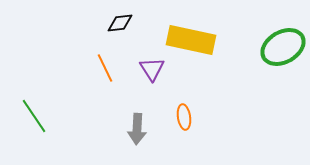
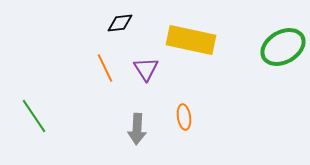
purple triangle: moved 6 px left
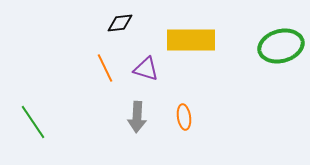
yellow rectangle: rotated 12 degrees counterclockwise
green ellipse: moved 2 px left, 1 px up; rotated 15 degrees clockwise
purple triangle: rotated 40 degrees counterclockwise
green line: moved 1 px left, 6 px down
gray arrow: moved 12 px up
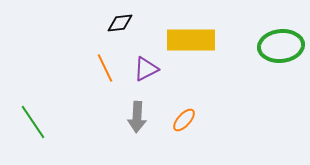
green ellipse: rotated 9 degrees clockwise
purple triangle: rotated 44 degrees counterclockwise
orange ellipse: moved 3 px down; rotated 50 degrees clockwise
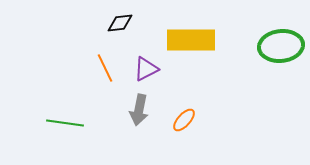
gray arrow: moved 2 px right, 7 px up; rotated 8 degrees clockwise
green line: moved 32 px right, 1 px down; rotated 48 degrees counterclockwise
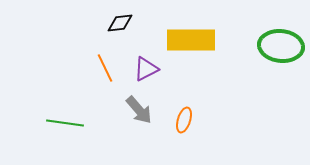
green ellipse: rotated 12 degrees clockwise
gray arrow: rotated 52 degrees counterclockwise
orange ellipse: rotated 25 degrees counterclockwise
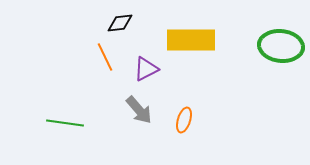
orange line: moved 11 px up
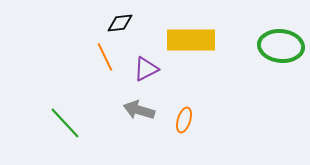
gray arrow: rotated 148 degrees clockwise
green line: rotated 39 degrees clockwise
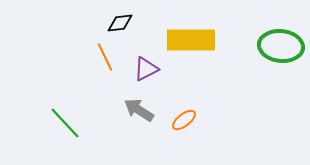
gray arrow: rotated 16 degrees clockwise
orange ellipse: rotated 35 degrees clockwise
